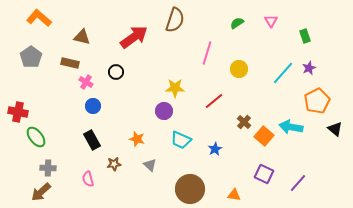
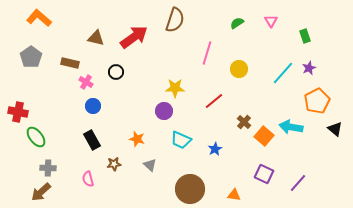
brown triangle: moved 14 px right, 1 px down
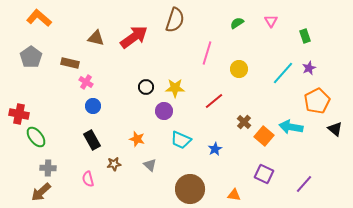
black circle: moved 30 px right, 15 px down
red cross: moved 1 px right, 2 px down
purple line: moved 6 px right, 1 px down
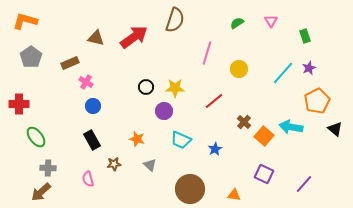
orange L-shape: moved 14 px left, 3 px down; rotated 25 degrees counterclockwise
brown rectangle: rotated 36 degrees counterclockwise
red cross: moved 10 px up; rotated 12 degrees counterclockwise
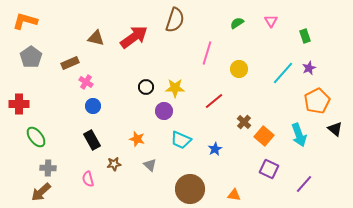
cyan arrow: moved 8 px right, 8 px down; rotated 120 degrees counterclockwise
purple square: moved 5 px right, 5 px up
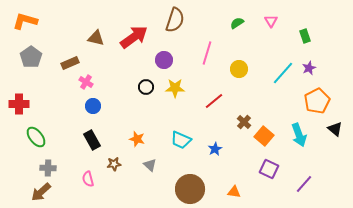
purple circle: moved 51 px up
orange triangle: moved 3 px up
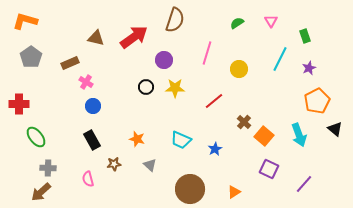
cyan line: moved 3 px left, 14 px up; rotated 15 degrees counterclockwise
orange triangle: rotated 40 degrees counterclockwise
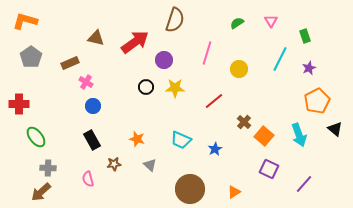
red arrow: moved 1 px right, 5 px down
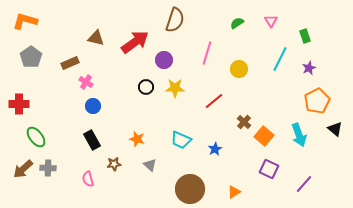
brown arrow: moved 18 px left, 23 px up
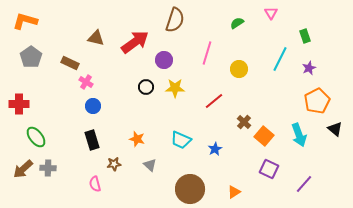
pink triangle: moved 8 px up
brown rectangle: rotated 48 degrees clockwise
black rectangle: rotated 12 degrees clockwise
pink semicircle: moved 7 px right, 5 px down
